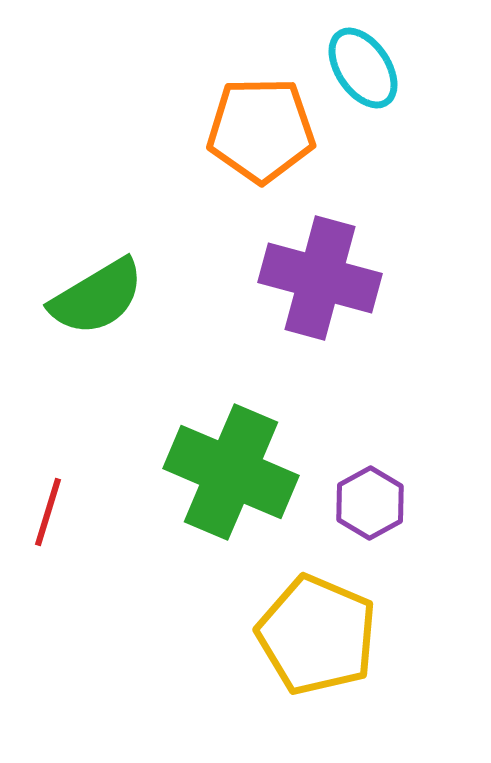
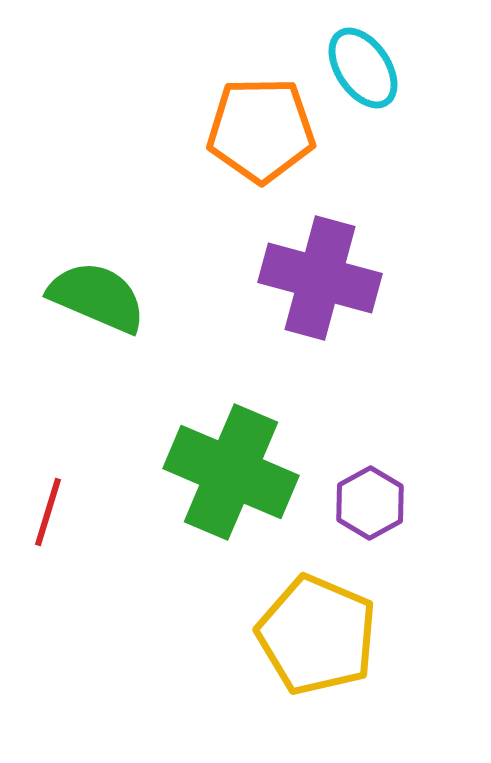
green semicircle: rotated 126 degrees counterclockwise
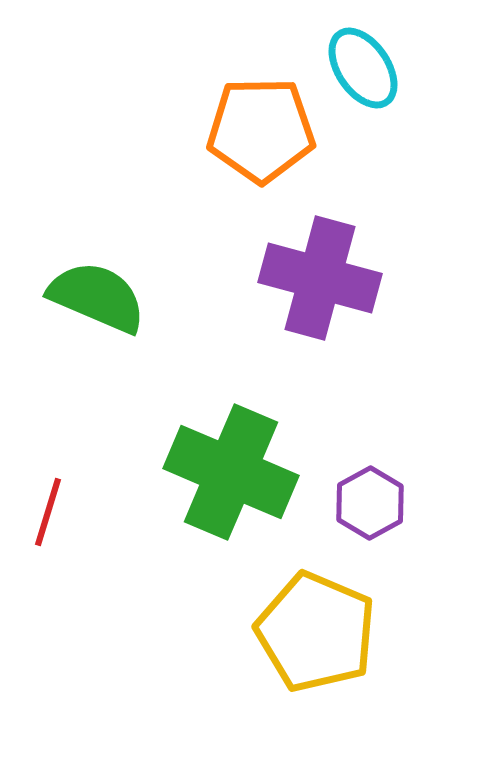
yellow pentagon: moved 1 px left, 3 px up
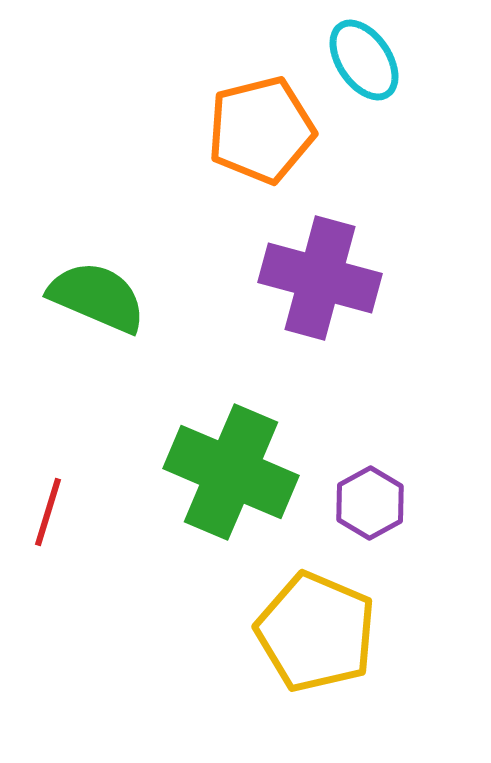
cyan ellipse: moved 1 px right, 8 px up
orange pentagon: rotated 13 degrees counterclockwise
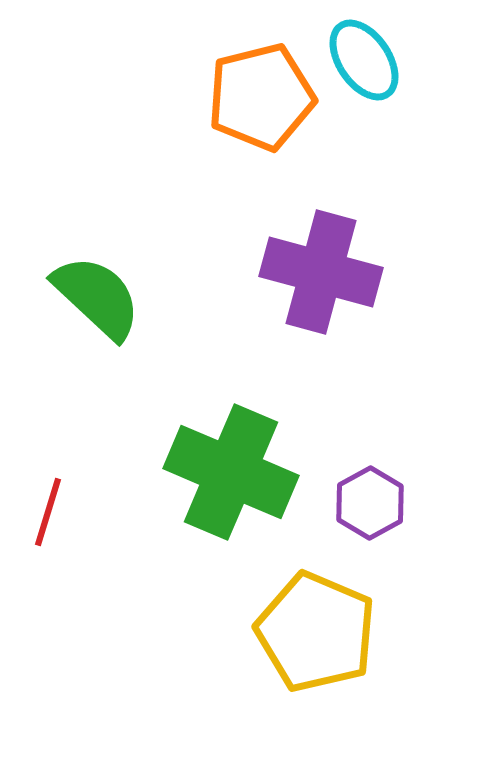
orange pentagon: moved 33 px up
purple cross: moved 1 px right, 6 px up
green semicircle: rotated 20 degrees clockwise
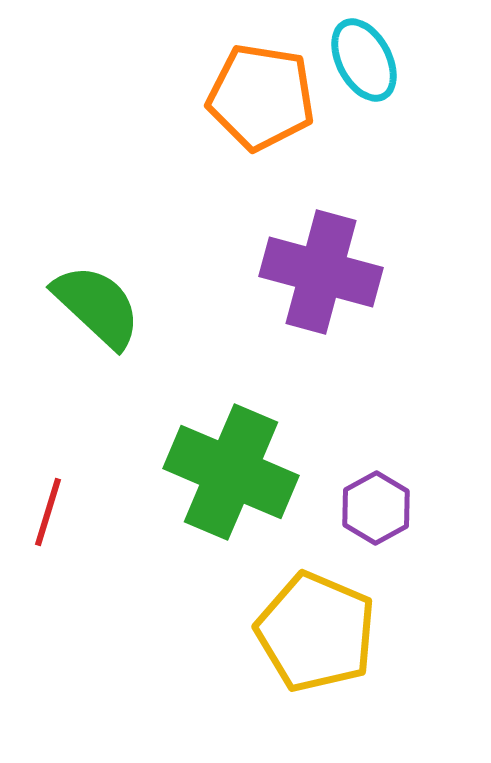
cyan ellipse: rotated 6 degrees clockwise
orange pentagon: rotated 23 degrees clockwise
green semicircle: moved 9 px down
purple hexagon: moved 6 px right, 5 px down
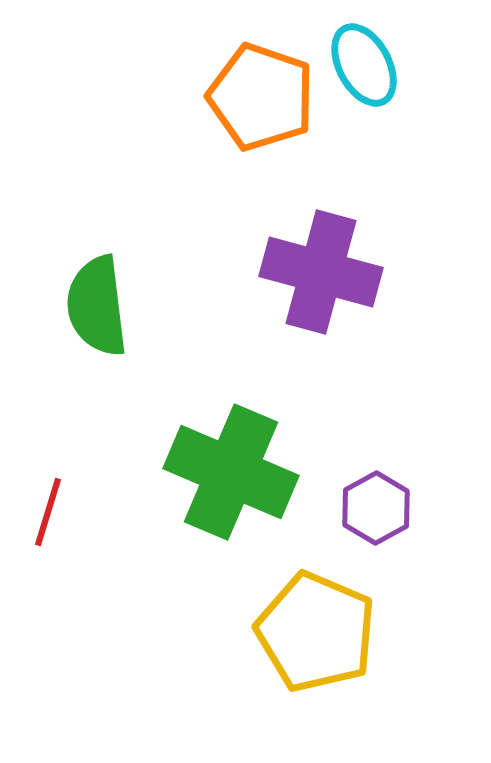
cyan ellipse: moved 5 px down
orange pentagon: rotated 10 degrees clockwise
green semicircle: rotated 140 degrees counterclockwise
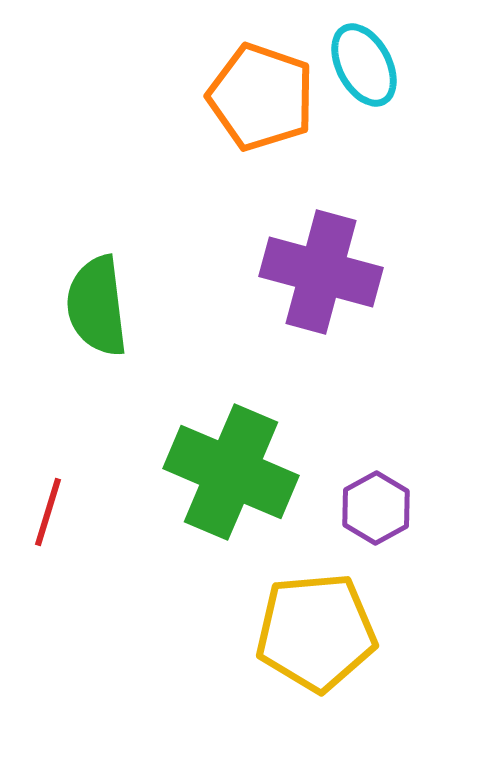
yellow pentagon: rotated 28 degrees counterclockwise
